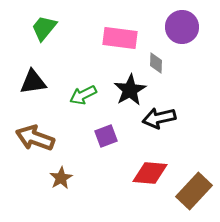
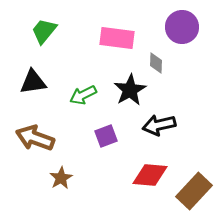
green trapezoid: moved 3 px down
pink rectangle: moved 3 px left
black arrow: moved 7 px down
red diamond: moved 2 px down
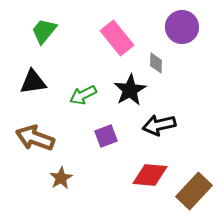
pink rectangle: rotated 44 degrees clockwise
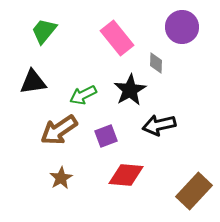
brown arrow: moved 24 px right, 8 px up; rotated 54 degrees counterclockwise
red diamond: moved 24 px left
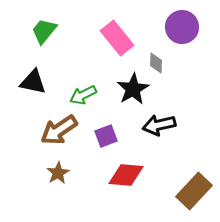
black triangle: rotated 20 degrees clockwise
black star: moved 3 px right, 1 px up
brown star: moved 3 px left, 5 px up
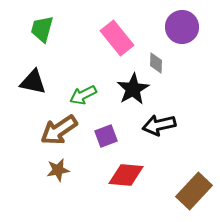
green trapezoid: moved 2 px left, 2 px up; rotated 24 degrees counterclockwise
brown star: moved 3 px up; rotated 20 degrees clockwise
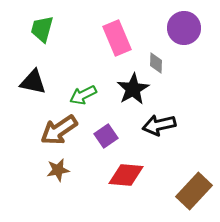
purple circle: moved 2 px right, 1 px down
pink rectangle: rotated 16 degrees clockwise
purple square: rotated 15 degrees counterclockwise
